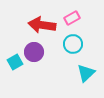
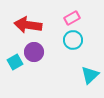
red arrow: moved 14 px left
cyan circle: moved 4 px up
cyan triangle: moved 4 px right, 2 px down
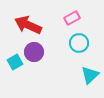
red arrow: rotated 16 degrees clockwise
cyan circle: moved 6 px right, 3 px down
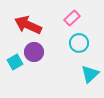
pink rectangle: rotated 14 degrees counterclockwise
cyan triangle: moved 1 px up
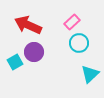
pink rectangle: moved 4 px down
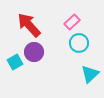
red arrow: moved 1 px right; rotated 24 degrees clockwise
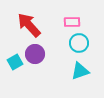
pink rectangle: rotated 42 degrees clockwise
purple circle: moved 1 px right, 2 px down
cyan triangle: moved 10 px left, 3 px up; rotated 24 degrees clockwise
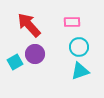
cyan circle: moved 4 px down
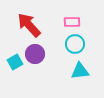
cyan circle: moved 4 px left, 3 px up
cyan triangle: rotated 12 degrees clockwise
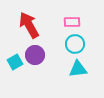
red arrow: rotated 12 degrees clockwise
purple circle: moved 1 px down
cyan triangle: moved 2 px left, 2 px up
